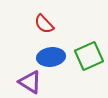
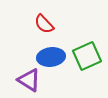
green square: moved 2 px left
purple triangle: moved 1 px left, 2 px up
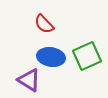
blue ellipse: rotated 16 degrees clockwise
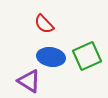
purple triangle: moved 1 px down
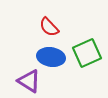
red semicircle: moved 5 px right, 3 px down
green square: moved 3 px up
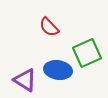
blue ellipse: moved 7 px right, 13 px down
purple triangle: moved 4 px left, 1 px up
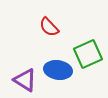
green square: moved 1 px right, 1 px down
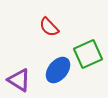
blue ellipse: rotated 60 degrees counterclockwise
purple triangle: moved 6 px left
